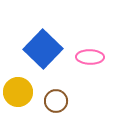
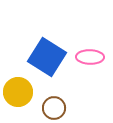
blue square: moved 4 px right, 8 px down; rotated 12 degrees counterclockwise
brown circle: moved 2 px left, 7 px down
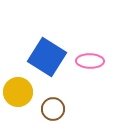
pink ellipse: moved 4 px down
brown circle: moved 1 px left, 1 px down
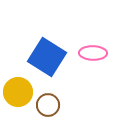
pink ellipse: moved 3 px right, 8 px up
brown circle: moved 5 px left, 4 px up
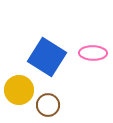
yellow circle: moved 1 px right, 2 px up
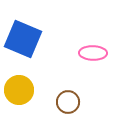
blue square: moved 24 px left, 18 px up; rotated 9 degrees counterclockwise
brown circle: moved 20 px right, 3 px up
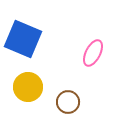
pink ellipse: rotated 64 degrees counterclockwise
yellow circle: moved 9 px right, 3 px up
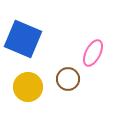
brown circle: moved 23 px up
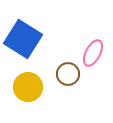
blue square: rotated 9 degrees clockwise
brown circle: moved 5 px up
